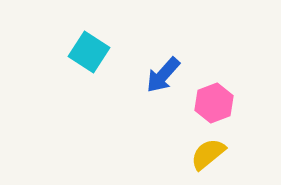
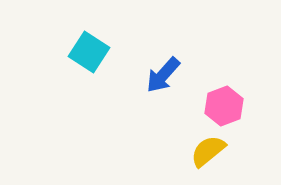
pink hexagon: moved 10 px right, 3 px down
yellow semicircle: moved 3 px up
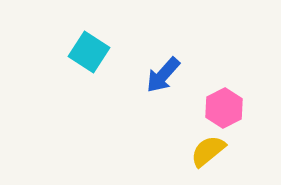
pink hexagon: moved 2 px down; rotated 6 degrees counterclockwise
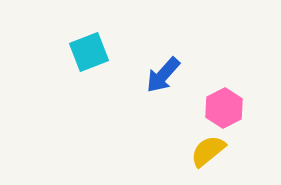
cyan square: rotated 36 degrees clockwise
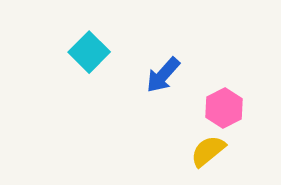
cyan square: rotated 24 degrees counterclockwise
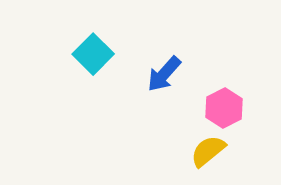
cyan square: moved 4 px right, 2 px down
blue arrow: moved 1 px right, 1 px up
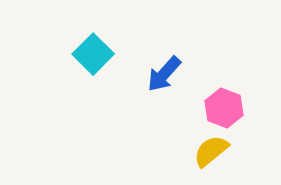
pink hexagon: rotated 12 degrees counterclockwise
yellow semicircle: moved 3 px right
